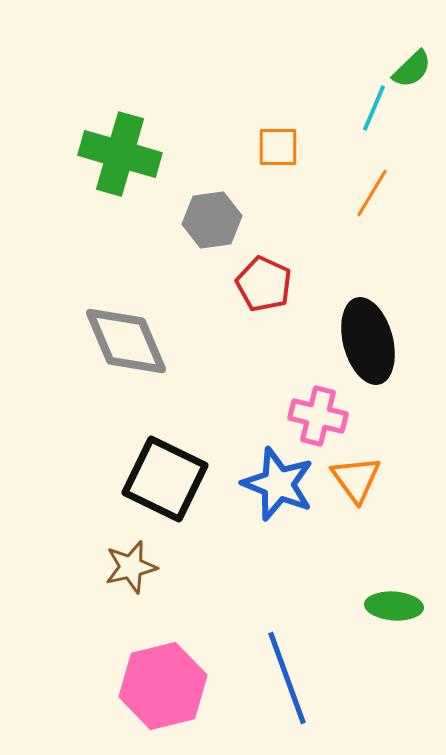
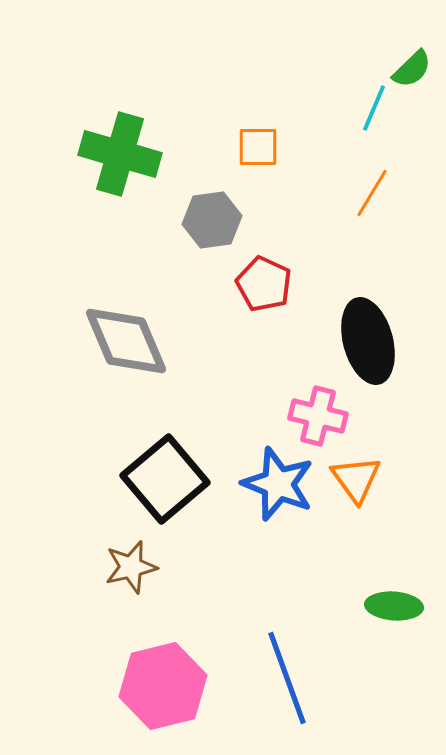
orange square: moved 20 px left
black square: rotated 24 degrees clockwise
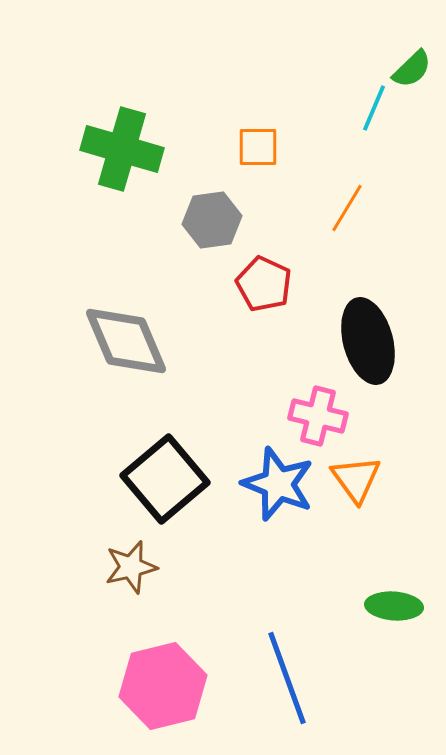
green cross: moved 2 px right, 5 px up
orange line: moved 25 px left, 15 px down
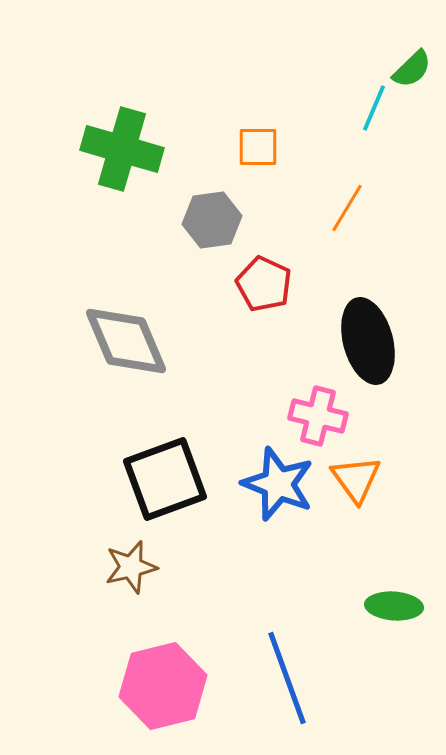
black square: rotated 20 degrees clockwise
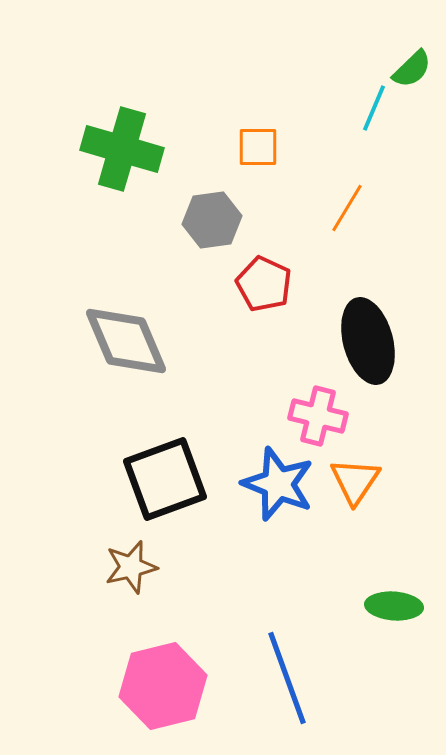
orange triangle: moved 1 px left, 2 px down; rotated 10 degrees clockwise
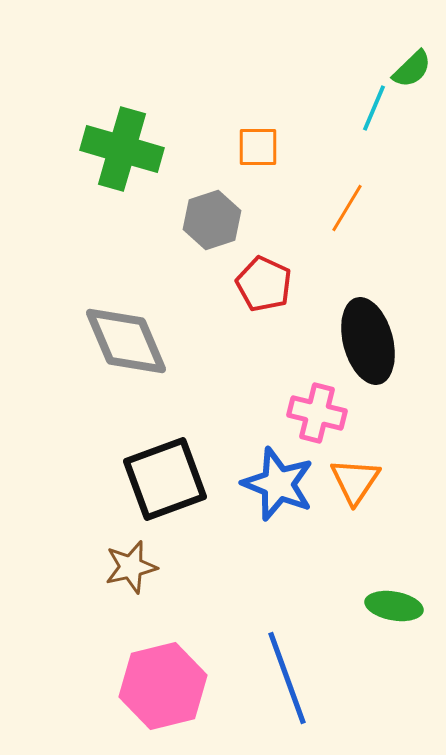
gray hexagon: rotated 10 degrees counterclockwise
pink cross: moved 1 px left, 3 px up
green ellipse: rotated 6 degrees clockwise
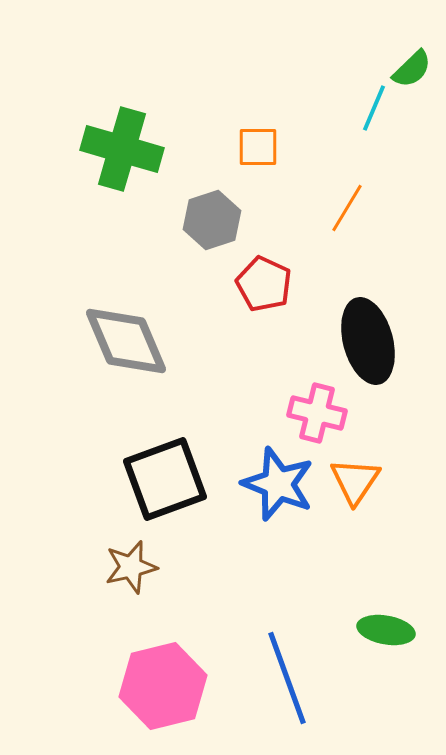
green ellipse: moved 8 px left, 24 px down
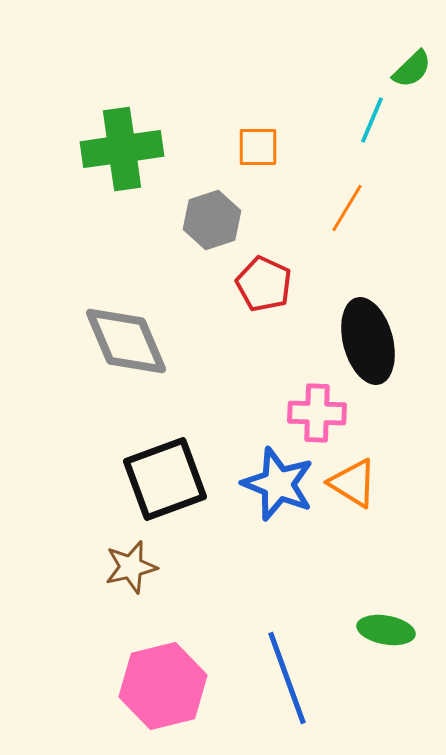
cyan line: moved 2 px left, 12 px down
green cross: rotated 24 degrees counterclockwise
pink cross: rotated 12 degrees counterclockwise
orange triangle: moved 2 px left, 2 px down; rotated 32 degrees counterclockwise
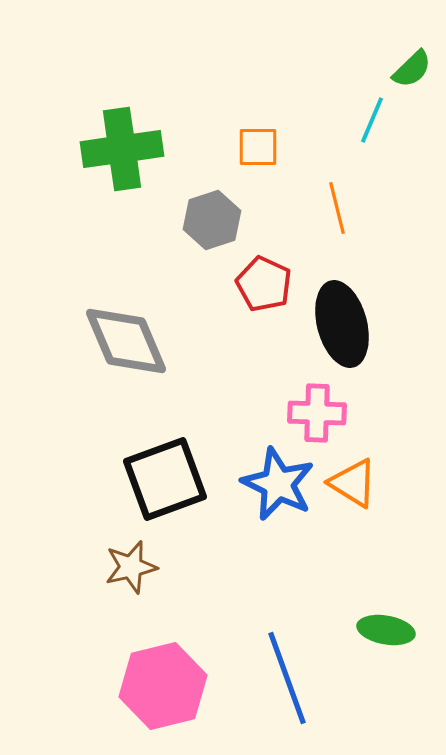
orange line: moved 10 px left; rotated 45 degrees counterclockwise
black ellipse: moved 26 px left, 17 px up
blue star: rotated 4 degrees clockwise
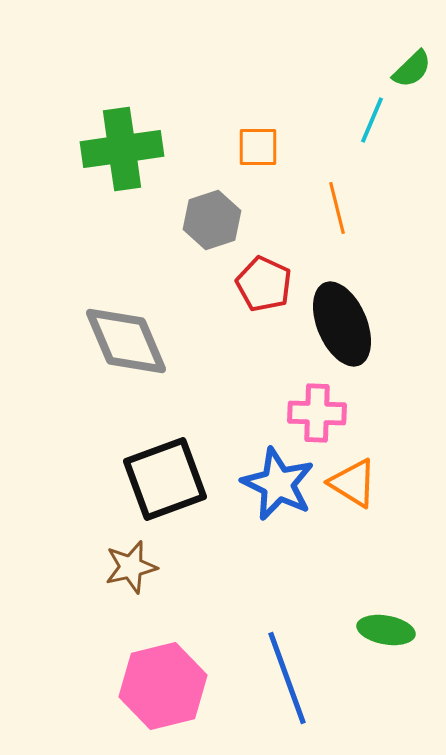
black ellipse: rotated 8 degrees counterclockwise
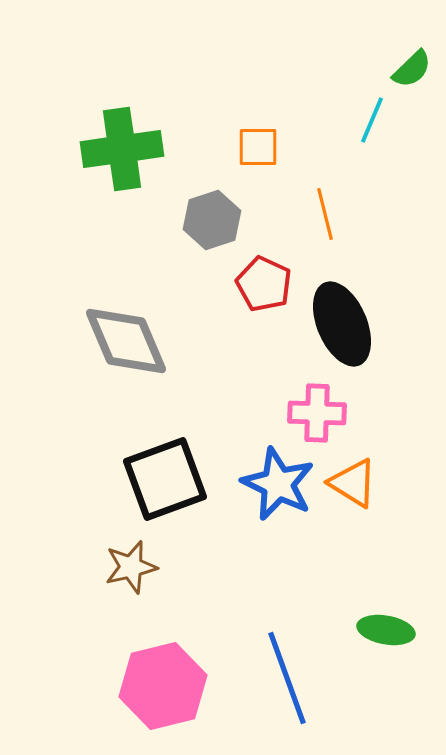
orange line: moved 12 px left, 6 px down
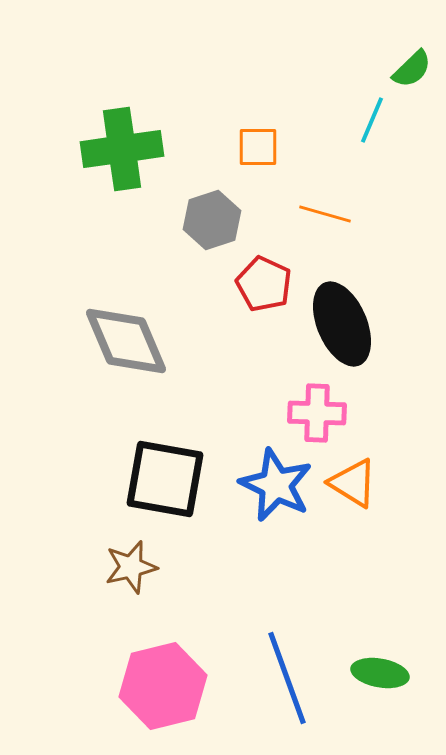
orange line: rotated 60 degrees counterclockwise
black square: rotated 30 degrees clockwise
blue star: moved 2 px left, 1 px down
green ellipse: moved 6 px left, 43 px down
